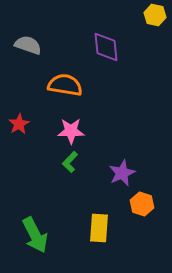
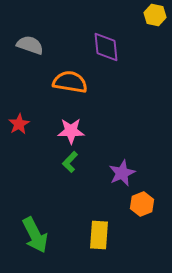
gray semicircle: moved 2 px right
orange semicircle: moved 5 px right, 3 px up
orange hexagon: rotated 20 degrees clockwise
yellow rectangle: moved 7 px down
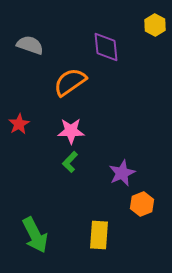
yellow hexagon: moved 10 px down; rotated 15 degrees clockwise
orange semicircle: rotated 44 degrees counterclockwise
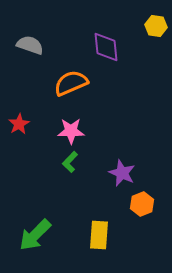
yellow hexagon: moved 1 px right, 1 px down; rotated 20 degrees counterclockwise
orange semicircle: moved 1 px right, 1 px down; rotated 12 degrees clockwise
purple star: rotated 24 degrees counterclockwise
green arrow: rotated 72 degrees clockwise
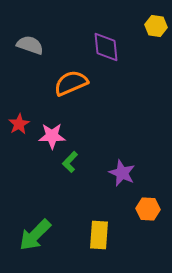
pink star: moved 19 px left, 5 px down
orange hexagon: moved 6 px right, 5 px down; rotated 25 degrees clockwise
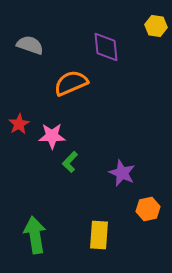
orange hexagon: rotated 15 degrees counterclockwise
green arrow: rotated 126 degrees clockwise
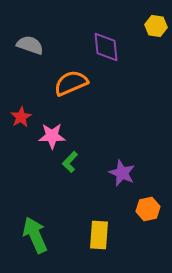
red star: moved 2 px right, 7 px up
green arrow: rotated 15 degrees counterclockwise
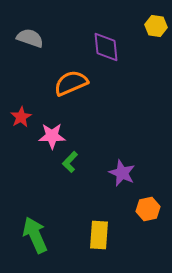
gray semicircle: moved 7 px up
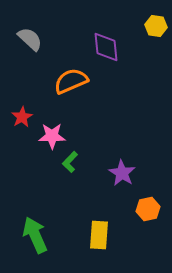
gray semicircle: moved 1 px down; rotated 24 degrees clockwise
orange semicircle: moved 2 px up
red star: moved 1 px right
purple star: rotated 8 degrees clockwise
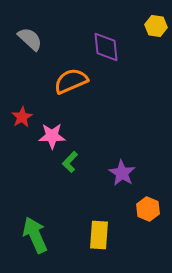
orange hexagon: rotated 25 degrees counterclockwise
